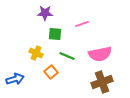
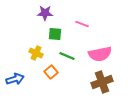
pink line: rotated 40 degrees clockwise
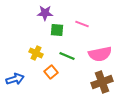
green square: moved 2 px right, 4 px up
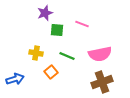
purple star: rotated 21 degrees counterclockwise
yellow cross: rotated 16 degrees counterclockwise
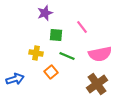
pink line: moved 3 px down; rotated 32 degrees clockwise
green square: moved 1 px left, 5 px down
brown cross: moved 5 px left, 2 px down; rotated 15 degrees counterclockwise
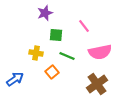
pink line: moved 2 px right, 1 px up
pink semicircle: moved 2 px up
orange square: moved 1 px right
blue arrow: rotated 18 degrees counterclockwise
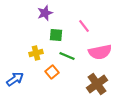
yellow cross: rotated 24 degrees counterclockwise
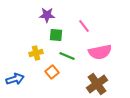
purple star: moved 2 px right, 2 px down; rotated 21 degrees clockwise
blue arrow: rotated 18 degrees clockwise
